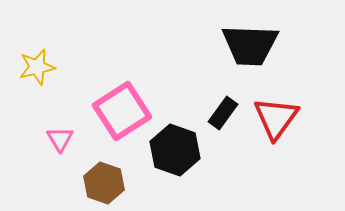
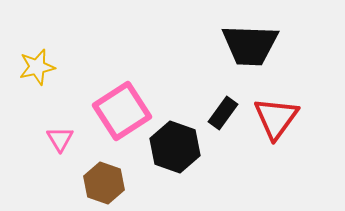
black hexagon: moved 3 px up
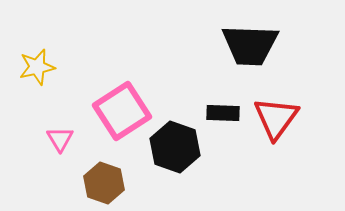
black rectangle: rotated 56 degrees clockwise
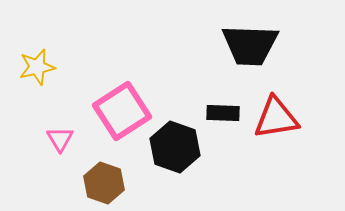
red triangle: rotated 45 degrees clockwise
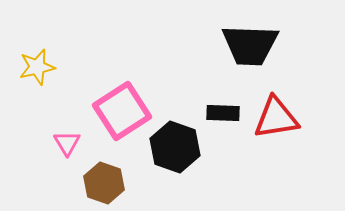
pink triangle: moved 7 px right, 4 px down
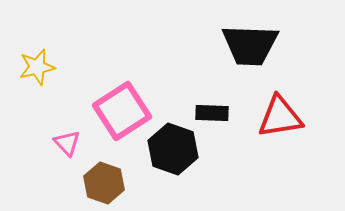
black rectangle: moved 11 px left
red triangle: moved 4 px right, 1 px up
pink triangle: rotated 12 degrees counterclockwise
black hexagon: moved 2 px left, 2 px down
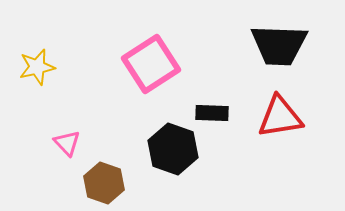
black trapezoid: moved 29 px right
pink square: moved 29 px right, 47 px up
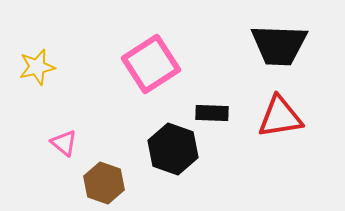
pink triangle: moved 3 px left; rotated 8 degrees counterclockwise
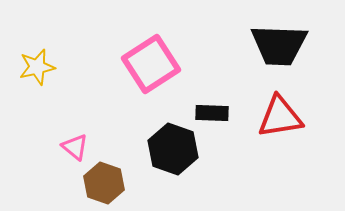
pink triangle: moved 11 px right, 4 px down
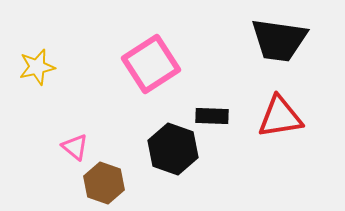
black trapezoid: moved 5 px up; rotated 6 degrees clockwise
black rectangle: moved 3 px down
